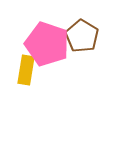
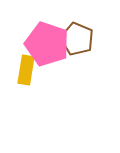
brown pentagon: moved 5 px left, 3 px down; rotated 8 degrees counterclockwise
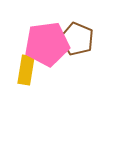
pink pentagon: rotated 27 degrees counterclockwise
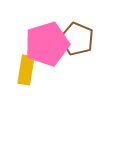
pink pentagon: rotated 9 degrees counterclockwise
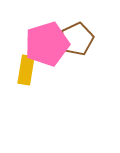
brown pentagon: rotated 24 degrees clockwise
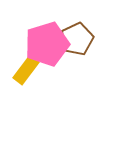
yellow rectangle: rotated 28 degrees clockwise
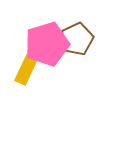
yellow rectangle: rotated 12 degrees counterclockwise
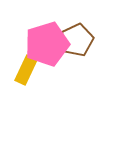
brown pentagon: moved 1 px down
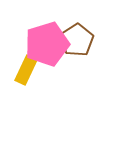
brown pentagon: rotated 8 degrees counterclockwise
